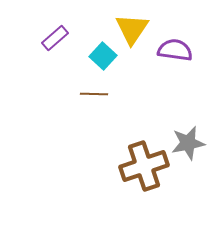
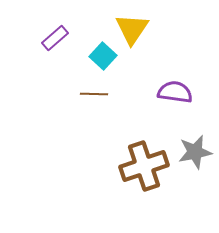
purple semicircle: moved 42 px down
gray star: moved 7 px right, 9 px down
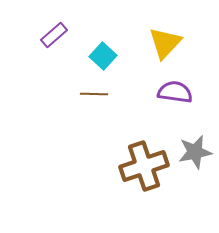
yellow triangle: moved 33 px right, 14 px down; rotated 9 degrees clockwise
purple rectangle: moved 1 px left, 3 px up
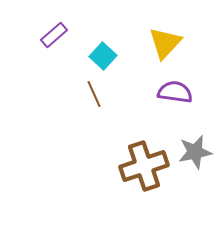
brown line: rotated 64 degrees clockwise
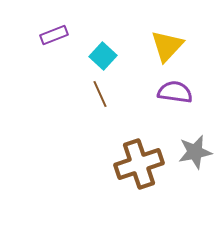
purple rectangle: rotated 20 degrees clockwise
yellow triangle: moved 2 px right, 3 px down
brown line: moved 6 px right
brown cross: moved 5 px left, 2 px up
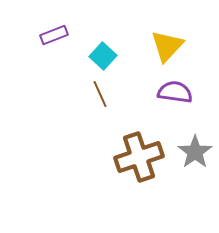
gray star: rotated 24 degrees counterclockwise
brown cross: moved 7 px up
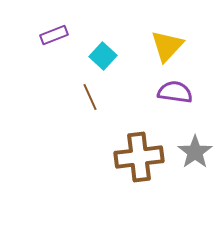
brown line: moved 10 px left, 3 px down
brown cross: rotated 12 degrees clockwise
